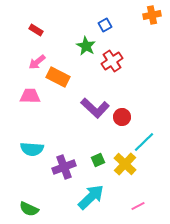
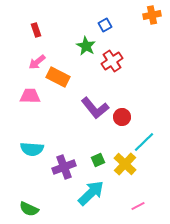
red rectangle: rotated 40 degrees clockwise
purple L-shape: rotated 8 degrees clockwise
cyan arrow: moved 4 px up
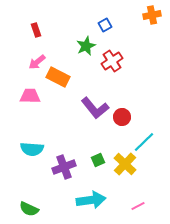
green star: rotated 18 degrees clockwise
cyan arrow: moved 7 px down; rotated 36 degrees clockwise
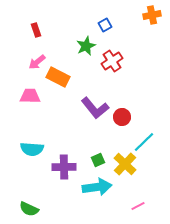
purple cross: rotated 20 degrees clockwise
cyan arrow: moved 6 px right, 13 px up
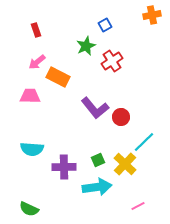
red circle: moved 1 px left
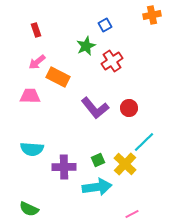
red circle: moved 8 px right, 9 px up
pink line: moved 6 px left, 8 px down
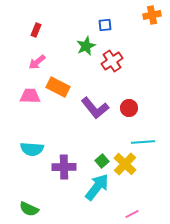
blue square: rotated 24 degrees clockwise
red rectangle: rotated 40 degrees clockwise
orange rectangle: moved 10 px down
cyan line: moved 1 px left; rotated 40 degrees clockwise
green square: moved 4 px right, 1 px down; rotated 16 degrees counterclockwise
cyan arrow: rotated 44 degrees counterclockwise
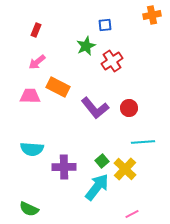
yellow cross: moved 5 px down
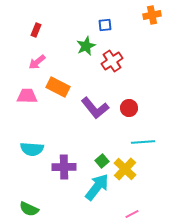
pink trapezoid: moved 3 px left
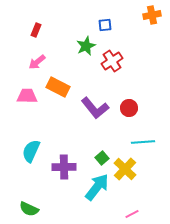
cyan semicircle: moved 1 px left, 2 px down; rotated 110 degrees clockwise
green square: moved 3 px up
